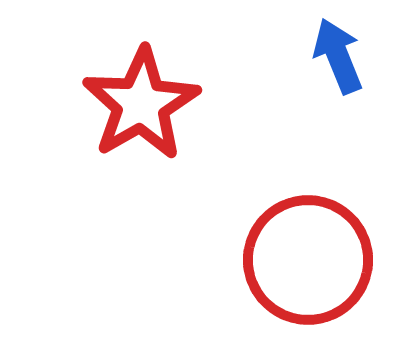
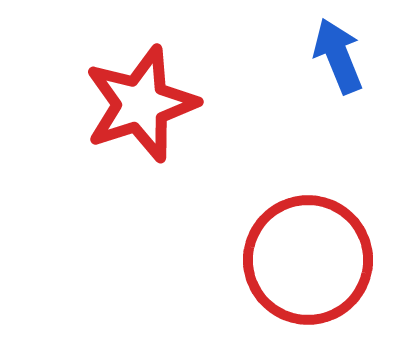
red star: rotated 12 degrees clockwise
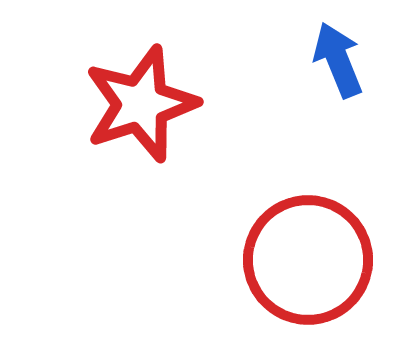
blue arrow: moved 4 px down
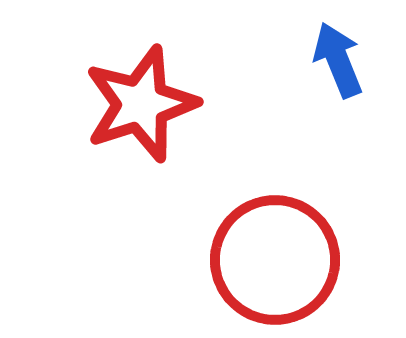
red circle: moved 33 px left
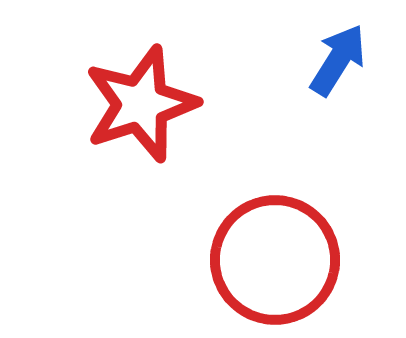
blue arrow: rotated 54 degrees clockwise
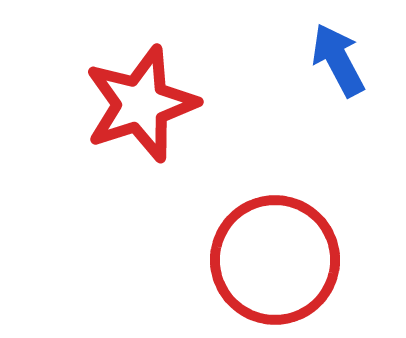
blue arrow: rotated 60 degrees counterclockwise
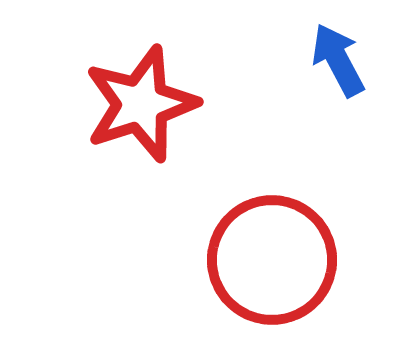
red circle: moved 3 px left
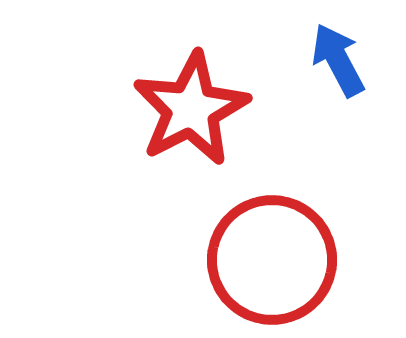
red star: moved 50 px right, 5 px down; rotated 9 degrees counterclockwise
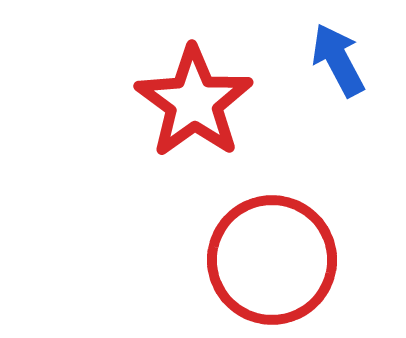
red star: moved 3 px right, 7 px up; rotated 9 degrees counterclockwise
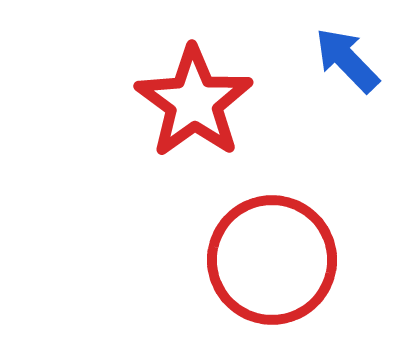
blue arrow: moved 9 px right; rotated 16 degrees counterclockwise
